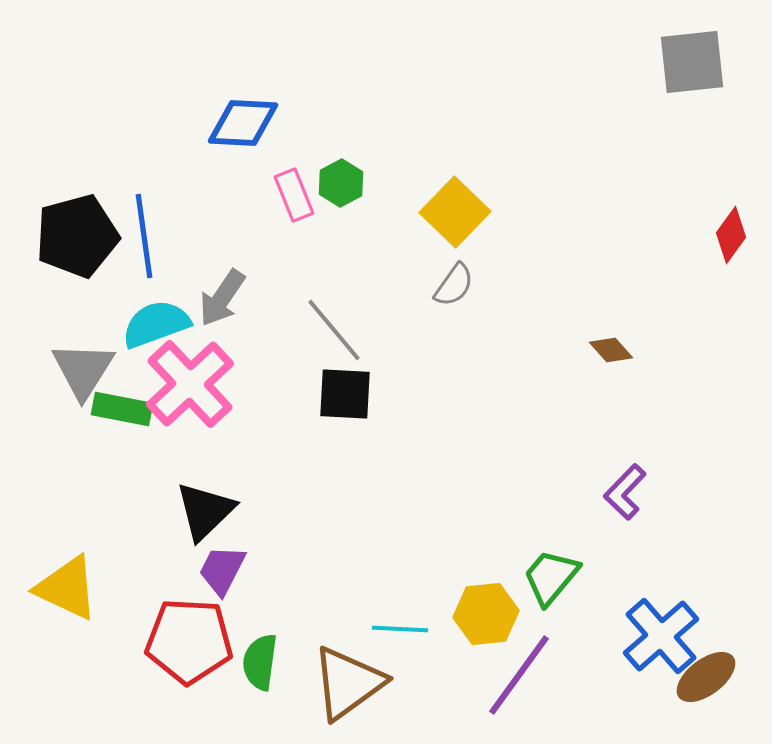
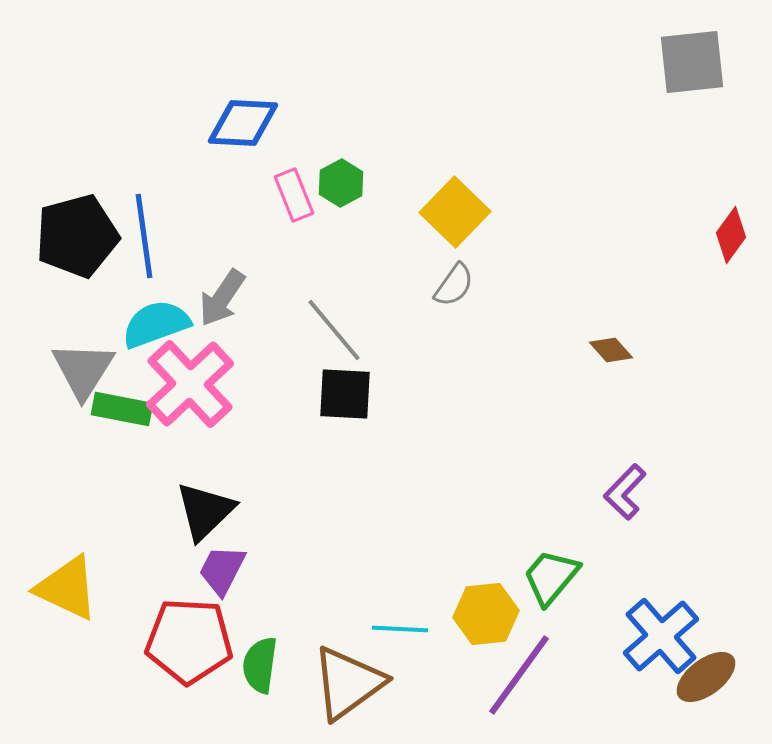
green semicircle: moved 3 px down
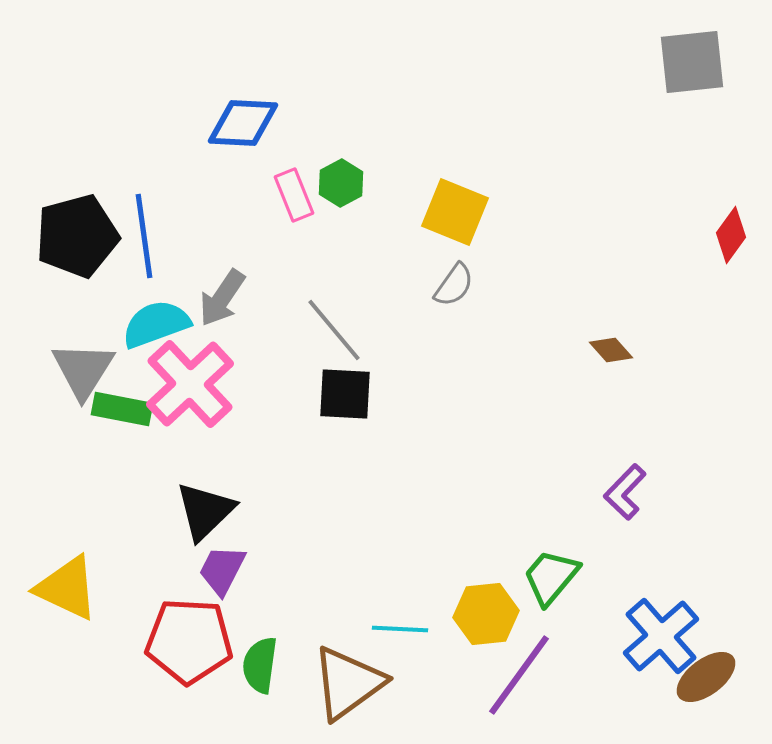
yellow square: rotated 22 degrees counterclockwise
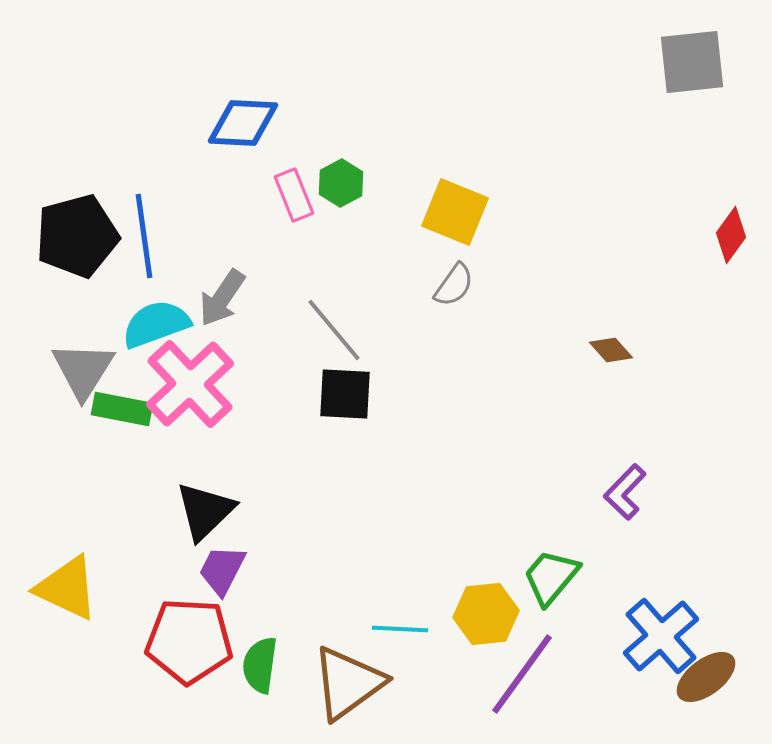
purple line: moved 3 px right, 1 px up
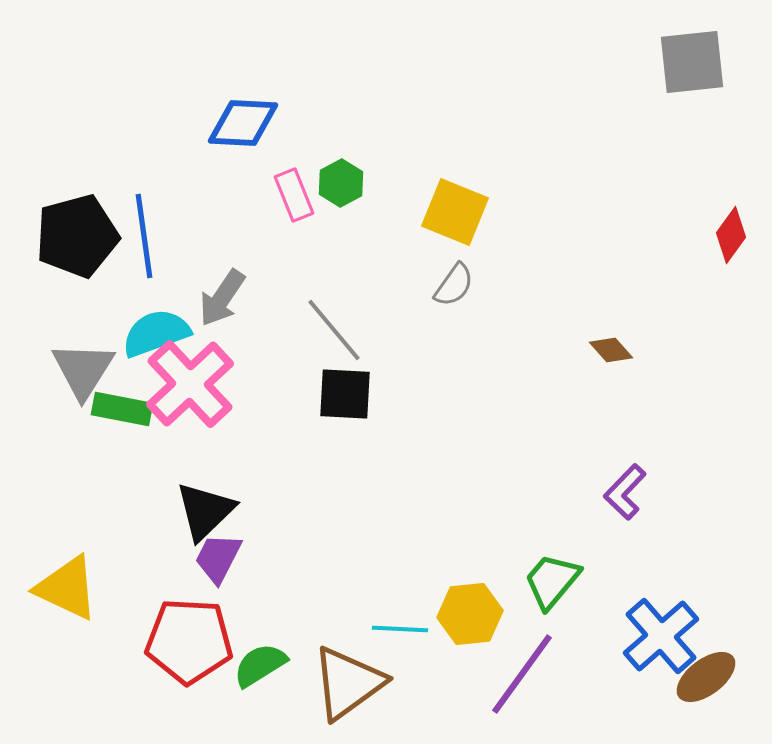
cyan semicircle: moved 9 px down
purple trapezoid: moved 4 px left, 12 px up
green trapezoid: moved 1 px right, 4 px down
yellow hexagon: moved 16 px left
green semicircle: rotated 50 degrees clockwise
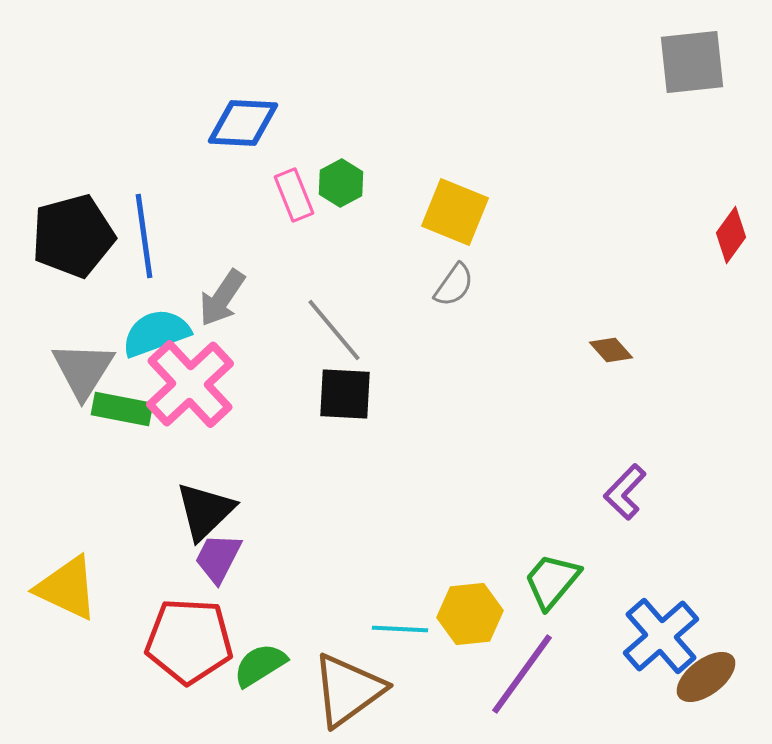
black pentagon: moved 4 px left
brown triangle: moved 7 px down
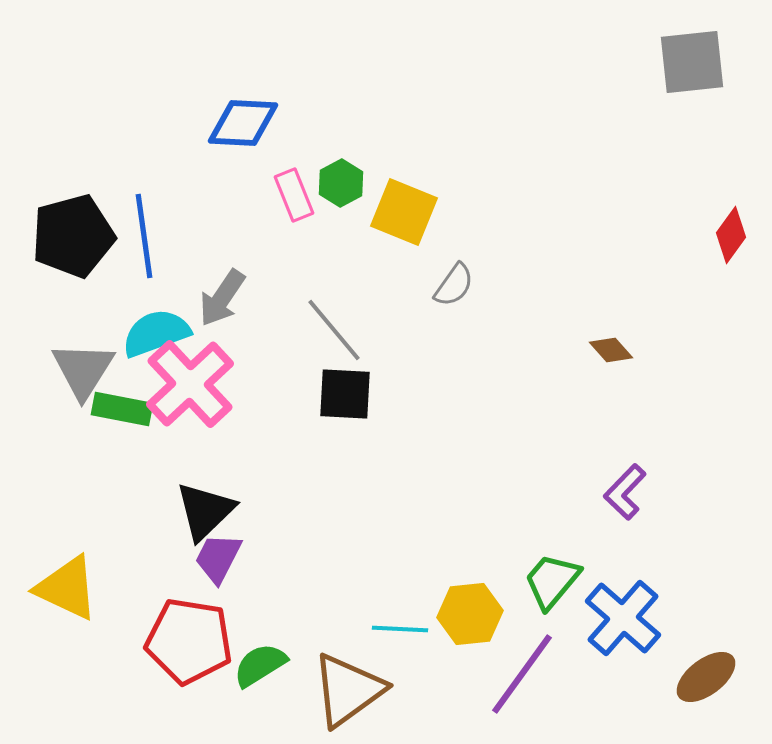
yellow square: moved 51 px left
blue cross: moved 38 px left, 18 px up; rotated 8 degrees counterclockwise
red pentagon: rotated 6 degrees clockwise
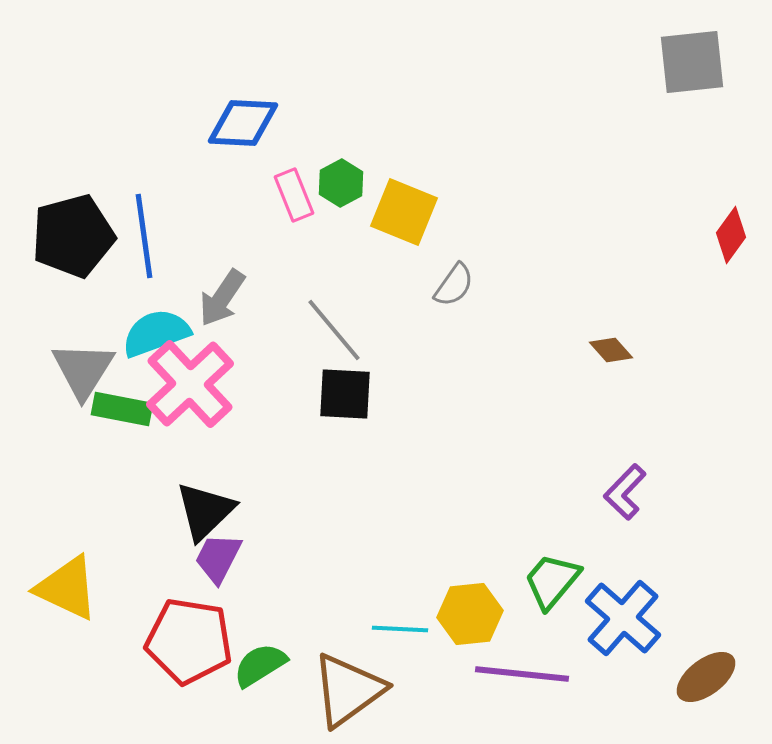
purple line: rotated 60 degrees clockwise
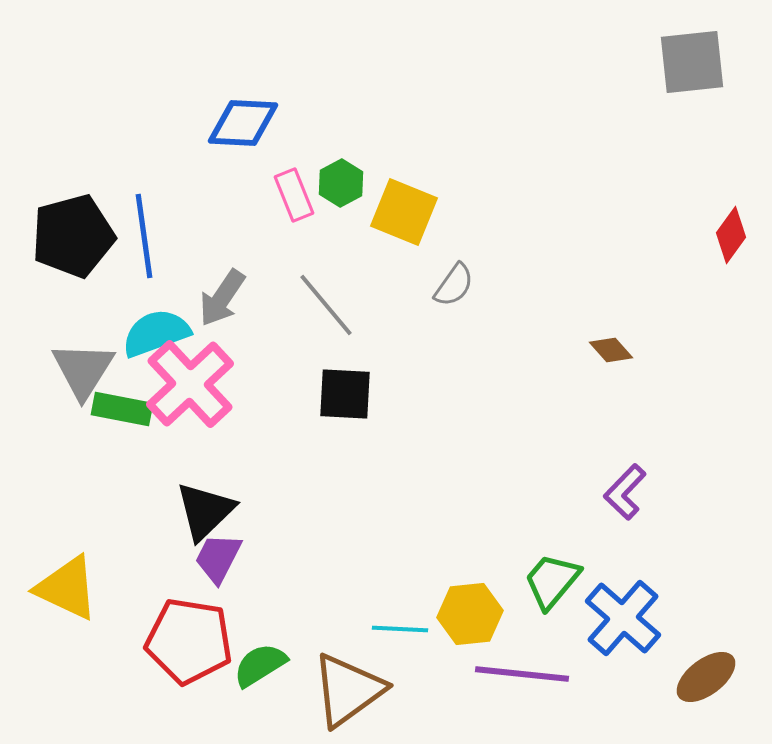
gray line: moved 8 px left, 25 px up
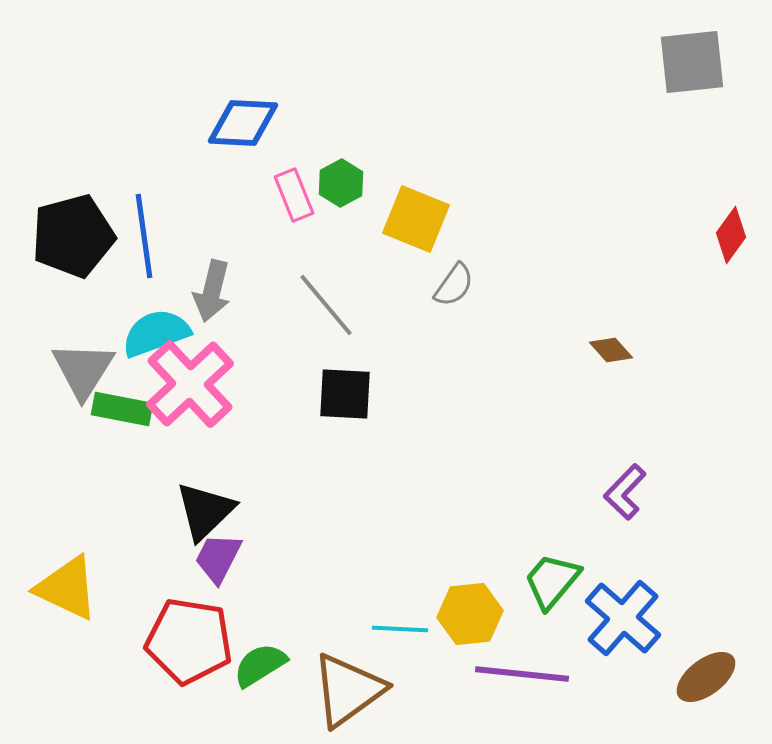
yellow square: moved 12 px right, 7 px down
gray arrow: moved 10 px left, 7 px up; rotated 20 degrees counterclockwise
